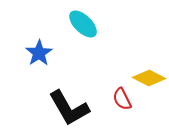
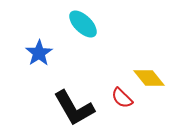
yellow diamond: rotated 24 degrees clockwise
red semicircle: moved 1 px up; rotated 20 degrees counterclockwise
black L-shape: moved 5 px right
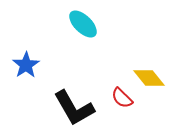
blue star: moved 13 px left, 12 px down
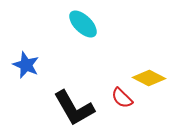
blue star: rotated 16 degrees counterclockwise
yellow diamond: rotated 24 degrees counterclockwise
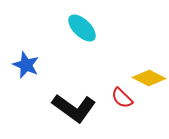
cyan ellipse: moved 1 px left, 4 px down
black L-shape: rotated 24 degrees counterclockwise
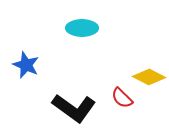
cyan ellipse: rotated 44 degrees counterclockwise
yellow diamond: moved 1 px up
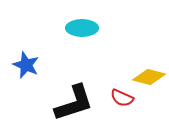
yellow diamond: rotated 12 degrees counterclockwise
red semicircle: rotated 20 degrees counterclockwise
black L-shape: moved 5 px up; rotated 54 degrees counterclockwise
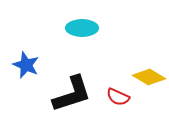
yellow diamond: rotated 16 degrees clockwise
red semicircle: moved 4 px left, 1 px up
black L-shape: moved 2 px left, 9 px up
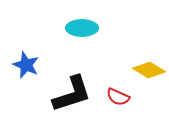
yellow diamond: moved 7 px up
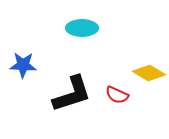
blue star: moved 3 px left; rotated 20 degrees counterclockwise
yellow diamond: moved 3 px down
red semicircle: moved 1 px left, 2 px up
